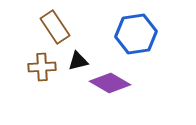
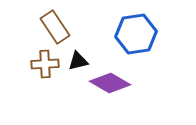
brown cross: moved 3 px right, 3 px up
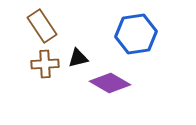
brown rectangle: moved 13 px left, 1 px up
black triangle: moved 3 px up
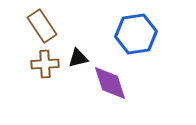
purple diamond: rotated 42 degrees clockwise
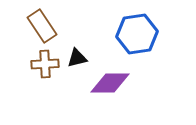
blue hexagon: moved 1 px right
black triangle: moved 1 px left
purple diamond: rotated 72 degrees counterclockwise
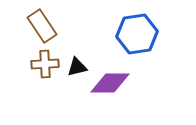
black triangle: moved 9 px down
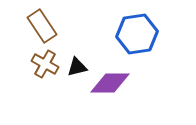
brown cross: rotated 32 degrees clockwise
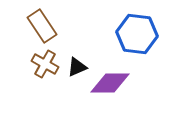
blue hexagon: rotated 15 degrees clockwise
black triangle: rotated 10 degrees counterclockwise
